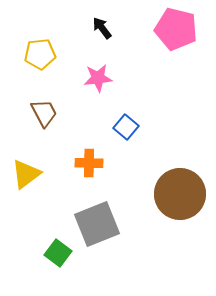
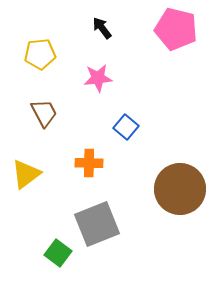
brown circle: moved 5 px up
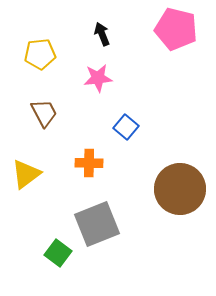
black arrow: moved 6 px down; rotated 15 degrees clockwise
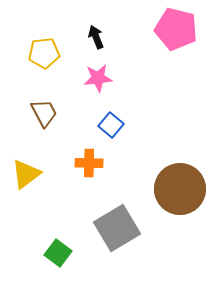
black arrow: moved 6 px left, 3 px down
yellow pentagon: moved 4 px right, 1 px up
blue square: moved 15 px left, 2 px up
gray square: moved 20 px right, 4 px down; rotated 9 degrees counterclockwise
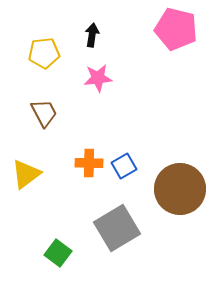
black arrow: moved 4 px left, 2 px up; rotated 30 degrees clockwise
blue square: moved 13 px right, 41 px down; rotated 20 degrees clockwise
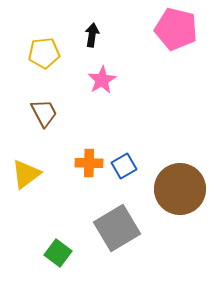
pink star: moved 4 px right, 2 px down; rotated 24 degrees counterclockwise
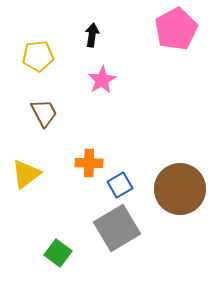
pink pentagon: rotated 30 degrees clockwise
yellow pentagon: moved 6 px left, 3 px down
blue square: moved 4 px left, 19 px down
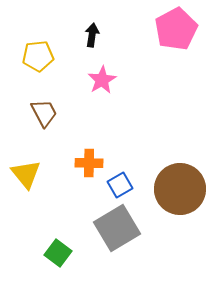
yellow triangle: rotated 32 degrees counterclockwise
